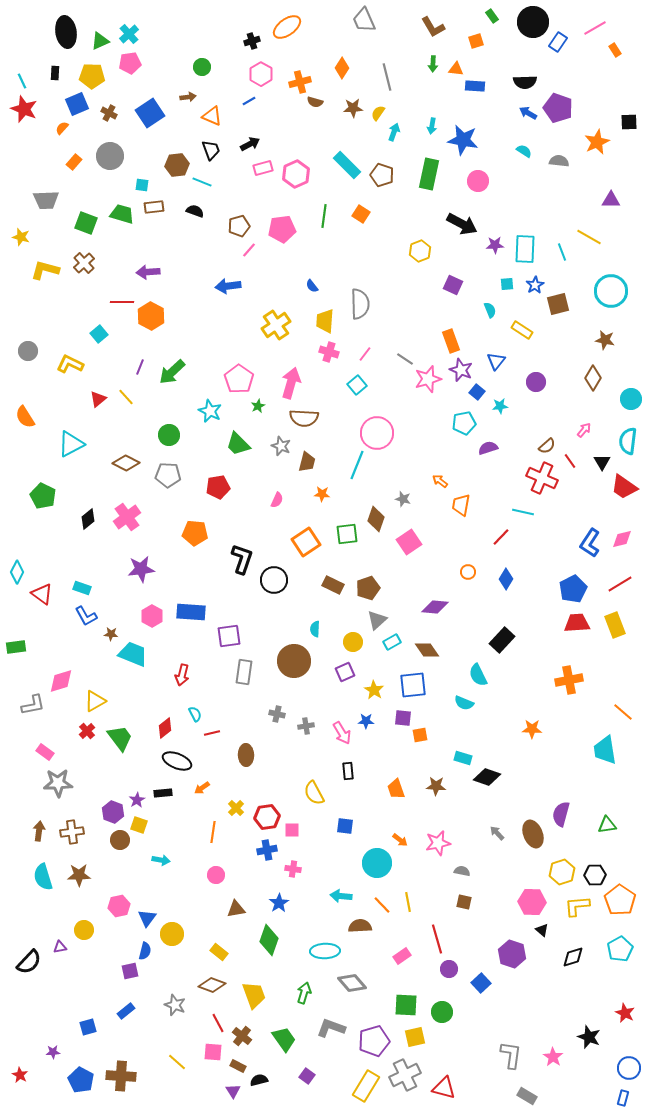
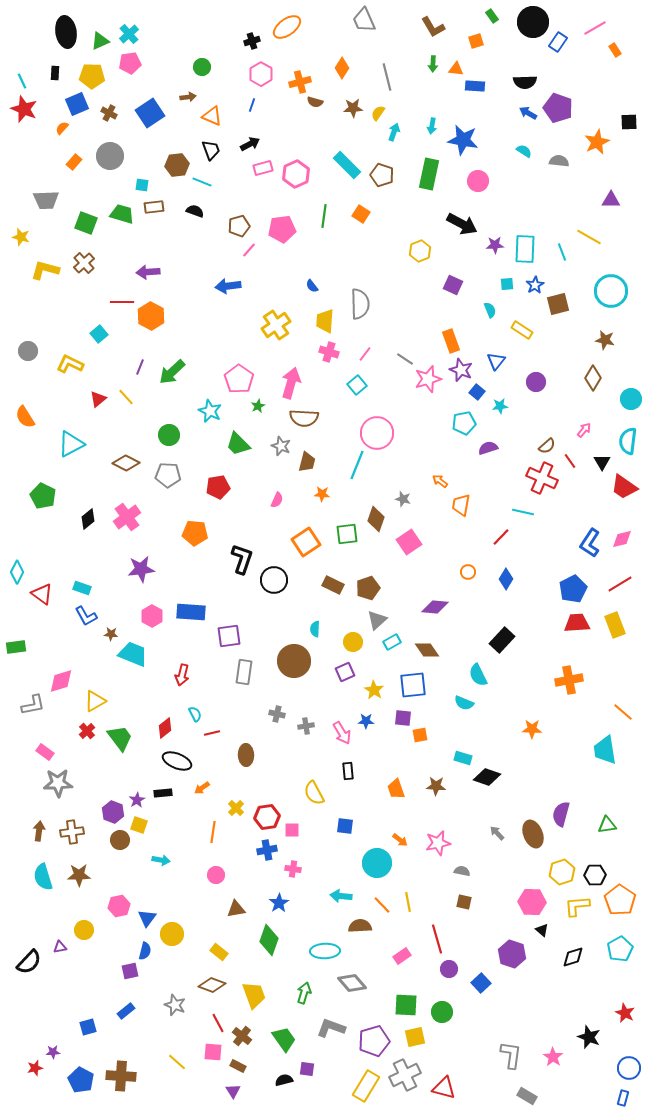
blue line at (249, 101): moved 3 px right, 4 px down; rotated 40 degrees counterclockwise
red star at (20, 1075): moved 15 px right, 7 px up; rotated 28 degrees clockwise
purple square at (307, 1076): moved 7 px up; rotated 28 degrees counterclockwise
black semicircle at (259, 1080): moved 25 px right
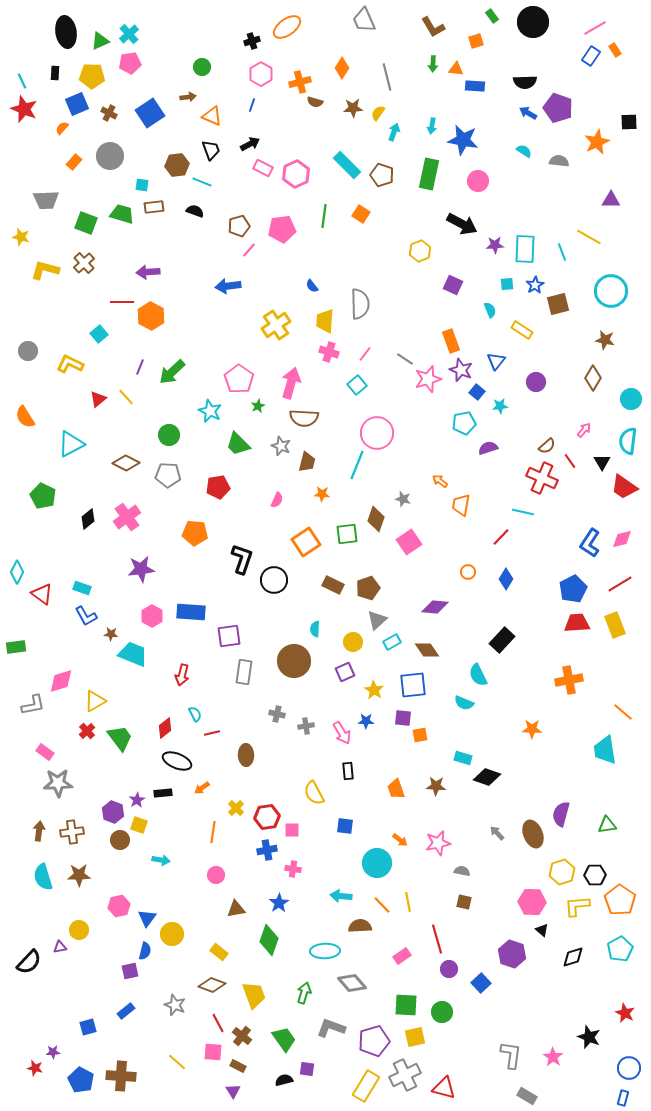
blue rectangle at (558, 42): moved 33 px right, 14 px down
pink rectangle at (263, 168): rotated 42 degrees clockwise
yellow circle at (84, 930): moved 5 px left
red star at (35, 1068): rotated 28 degrees clockwise
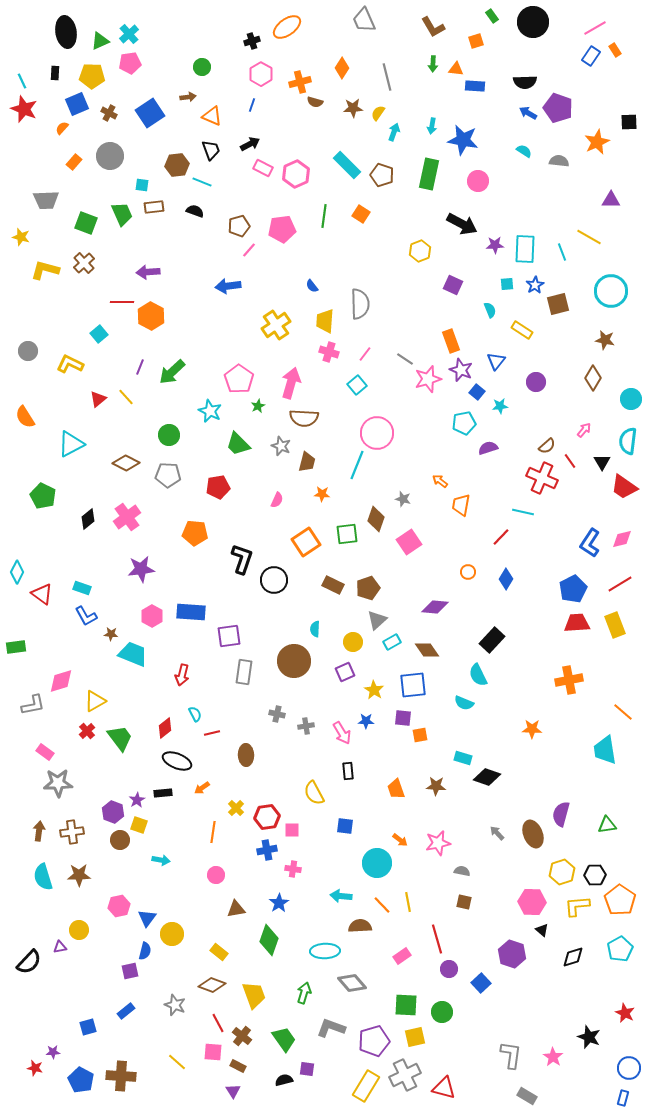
green trapezoid at (122, 214): rotated 50 degrees clockwise
black rectangle at (502, 640): moved 10 px left
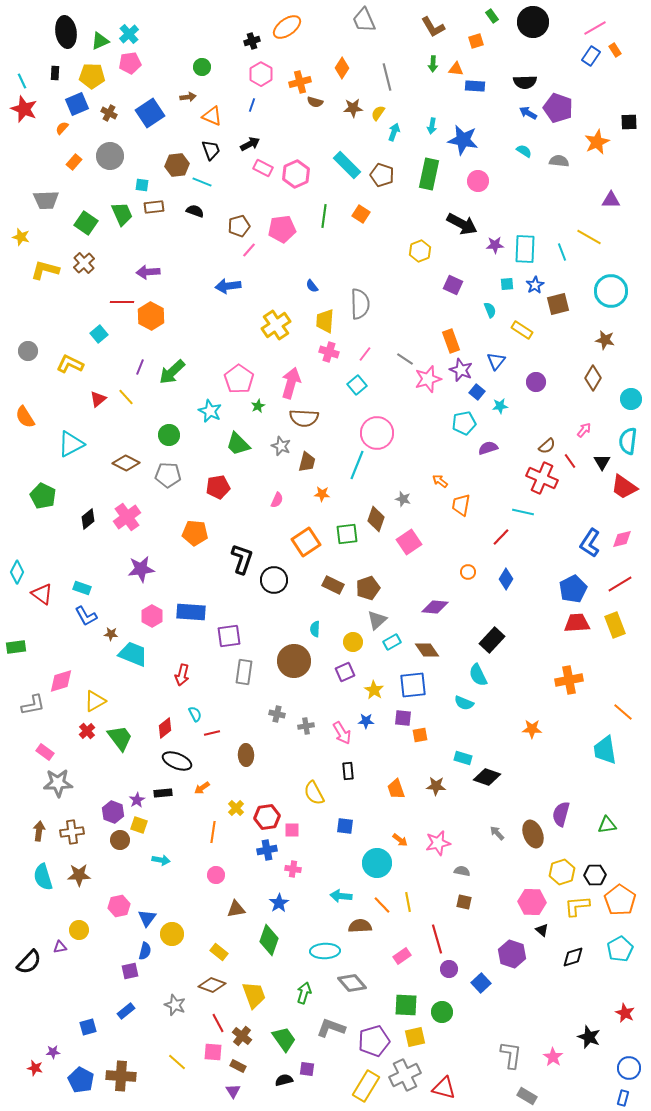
green square at (86, 223): rotated 15 degrees clockwise
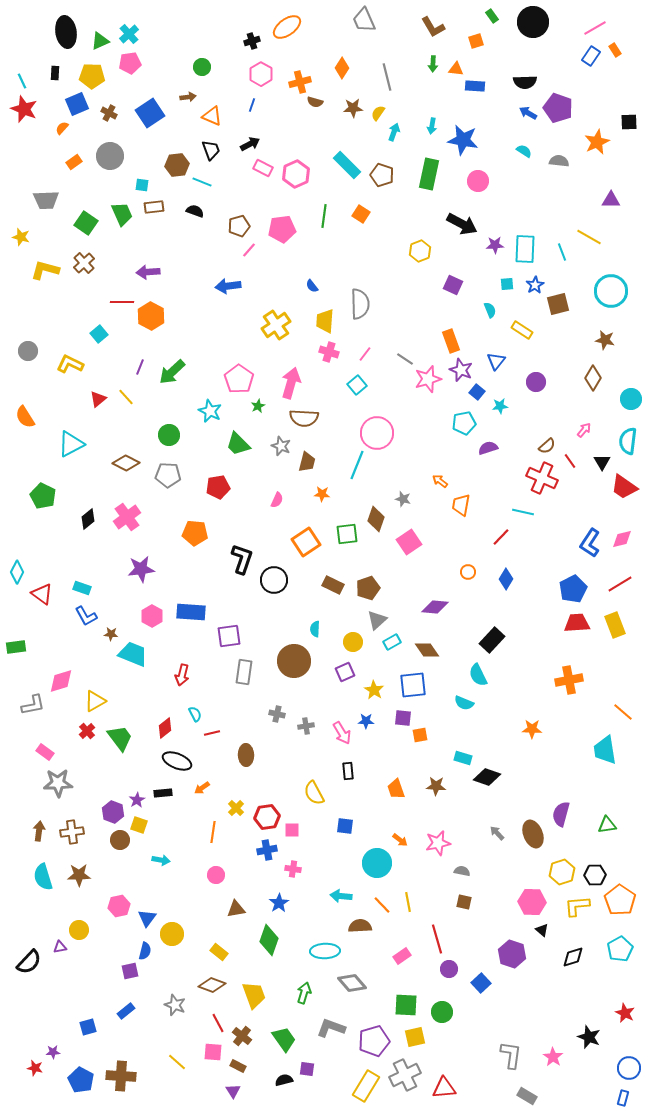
orange rectangle at (74, 162): rotated 14 degrees clockwise
red triangle at (444, 1088): rotated 20 degrees counterclockwise
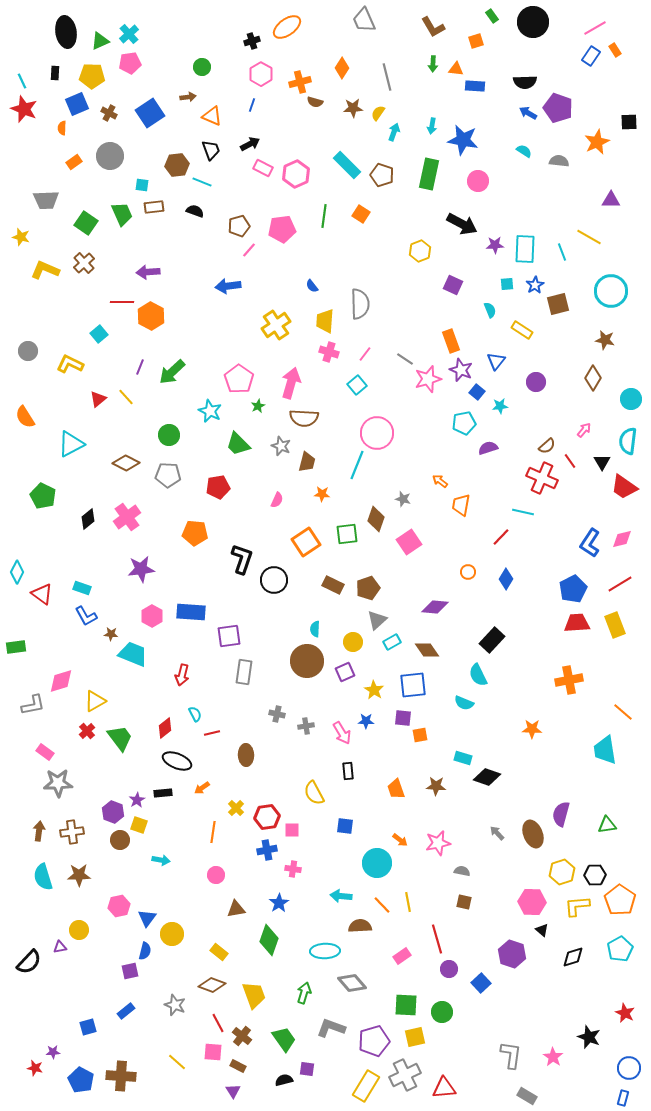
orange semicircle at (62, 128): rotated 40 degrees counterclockwise
yellow L-shape at (45, 270): rotated 8 degrees clockwise
brown circle at (294, 661): moved 13 px right
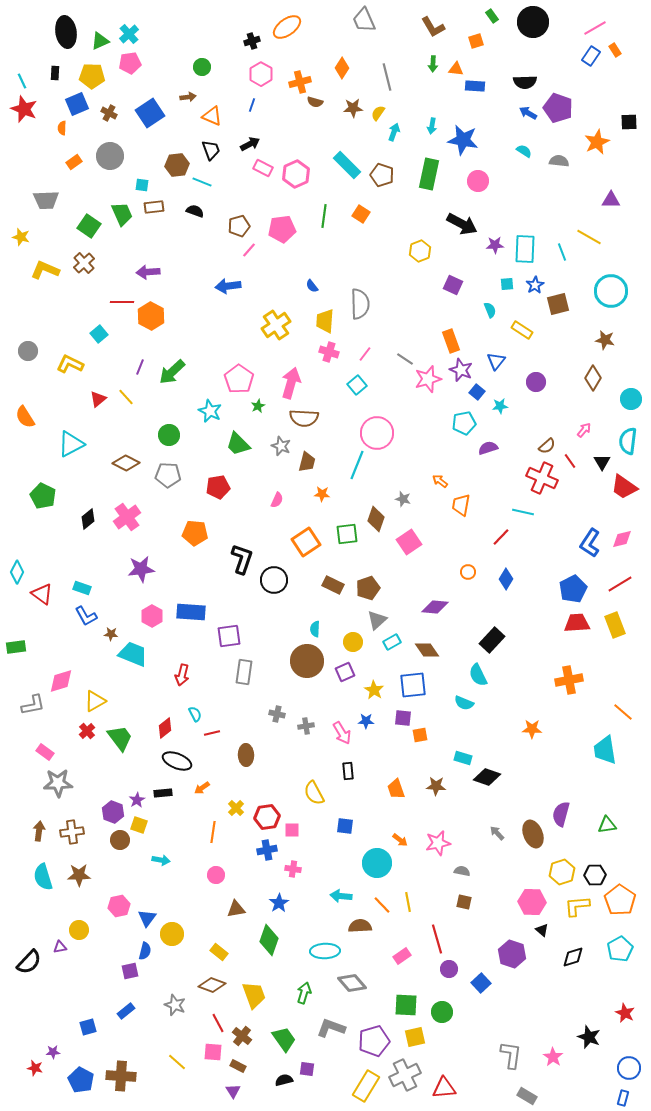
green square at (86, 223): moved 3 px right, 3 px down
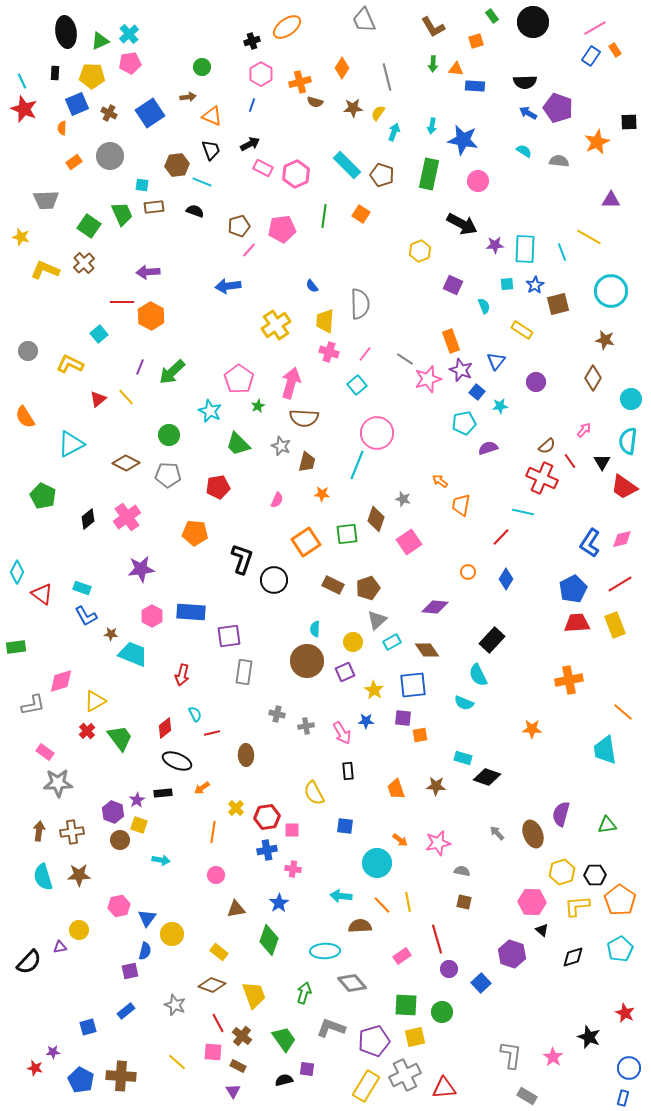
cyan semicircle at (490, 310): moved 6 px left, 4 px up
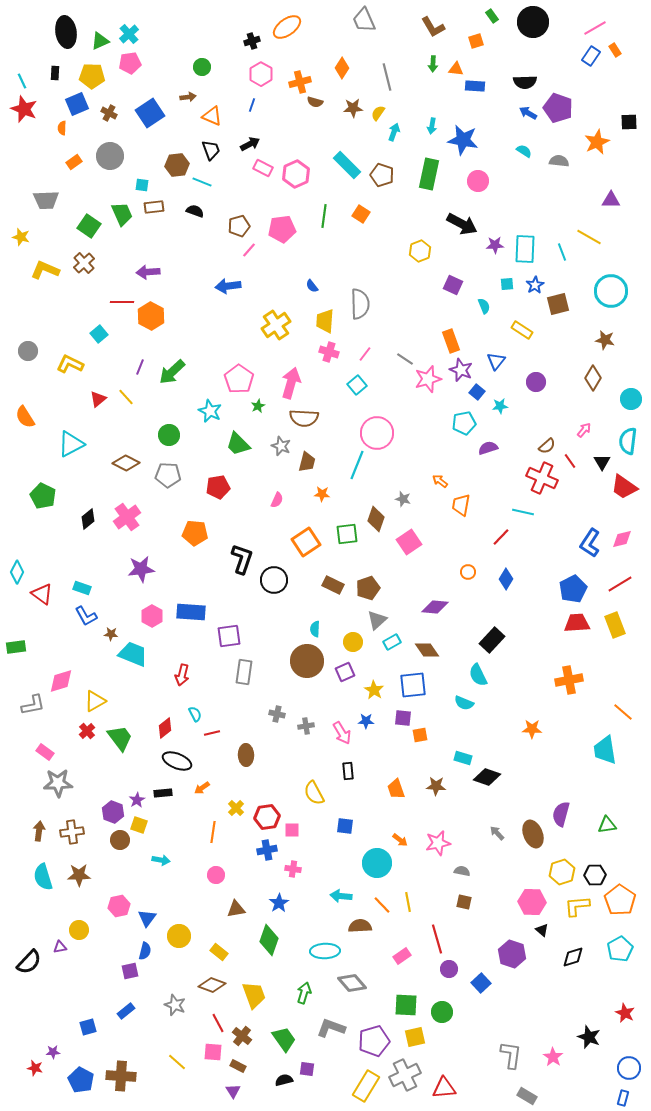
yellow circle at (172, 934): moved 7 px right, 2 px down
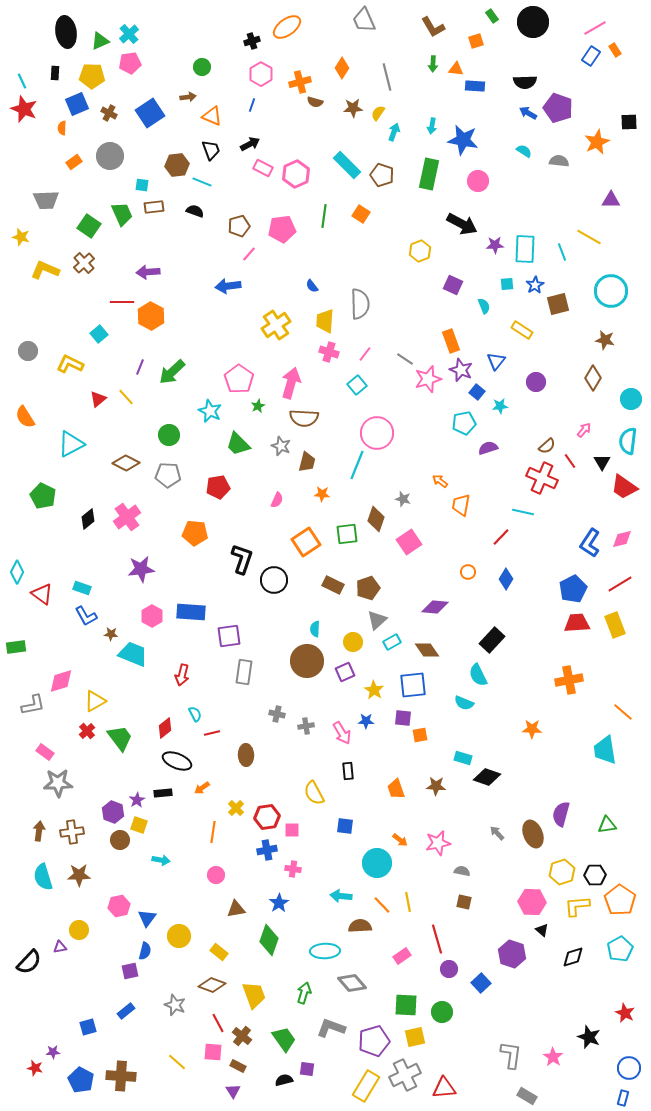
pink line at (249, 250): moved 4 px down
